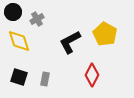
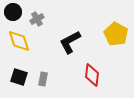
yellow pentagon: moved 11 px right
red diamond: rotated 20 degrees counterclockwise
gray rectangle: moved 2 px left
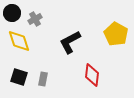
black circle: moved 1 px left, 1 px down
gray cross: moved 2 px left
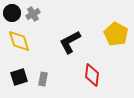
gray cross: moved 2 px left, 5 px up
black square: rotated 36 degrees counterclockwise
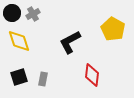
yellow pentagon: moved 3 px left, 5 px up
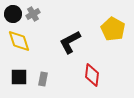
black circle: moved 1 px right, 1 px down
black square: rotated 18 degrees clockwise
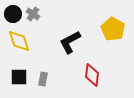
gray cross: rotated 24 degrees counterclockwise
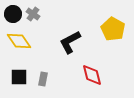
yellow diamond: rotated 15 degrees counterclockwise
red diamond: rotated 20 degrees counterclockwise
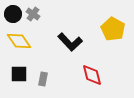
black L-shape: rotated 105 degrees counterclockwise
black square: moved 3 px up
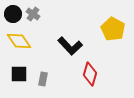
black L-shape: moved 4 px down
red diamond: moved 2 px left, 1 px up; rotated 30 degrees clockwise
